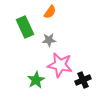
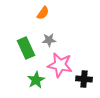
orange semicircle: moved 7 px left, 1 px down
green rectangle: moved 1 px right, 21 px down
black cross: moved 1 px right, 1 px up; rotated 28 degrees clockwise
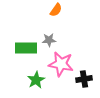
orange semicircle: moved 13 px right, 3 px up
green rectangle: rotated 65 degrees counterclockwise
pink star: moved 1 px right, 1 px up
black cross: rotated 14 degrees counterclockwise
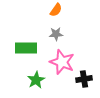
gray star: moved 7 px right, 6 px up
pink star: moved 1 px right, 2 px up; rotated 10 degrees clockwise
